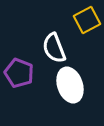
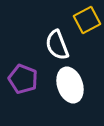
white semicircle: moved 3 px right, 3 px up
purple pentagon: moved 4 px right, 6 px down
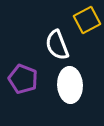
white ellipse: rotated 16 degrees clockwise
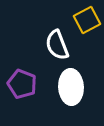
purple pentagon: moved 1 px left, 5 px down
white ellipse: moved 1 px right, 2 px down
